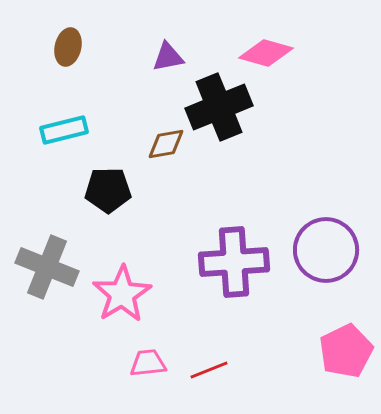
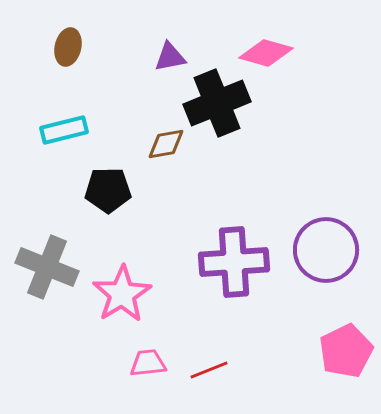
purple triangle: moved 2 px right
black cross: moved 2 px left, 4 px up
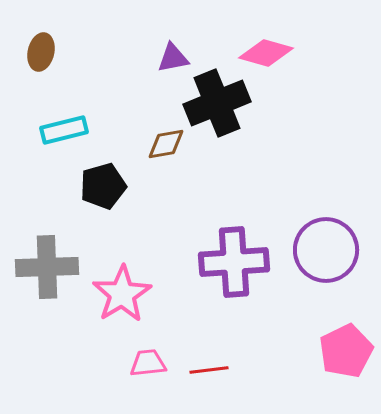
brown ellipse: moved 27 px left, 5 px down
purple triangle: moved 3 px right, 1 px down
black pentagon: moved 5 px left, 4 px up; rotated 15 degrees counterclockwise
gray cross: rotated 24 degrees counterclockwise
red line: rotated 15 degrees clockwise
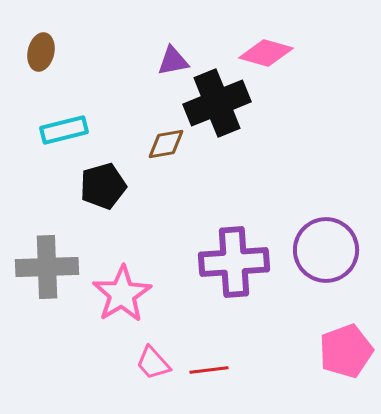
purple triangle: moved 3 px down
pink pentagon: rotated 6 degrees clockwise
pink trapezoid: moved 5 px right; rotated 126 degrees counterclockwise
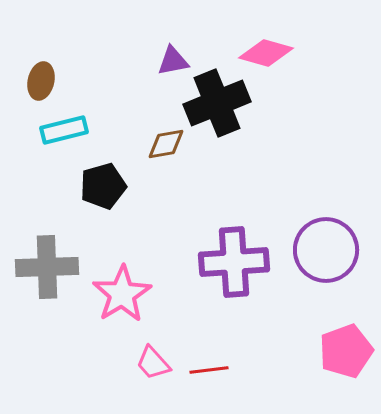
brown ellipse: moved 29 px down
